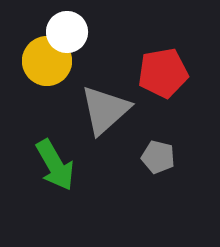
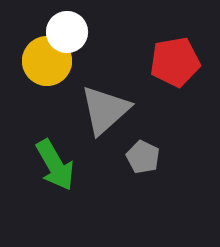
red pentagon: moved 12 px right, 11 px up
gray pentagon: moved 15 px left; rotated 12 degrees clockwise
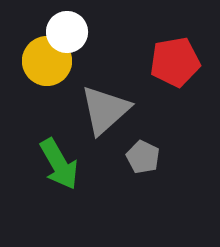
green arrow: moved 4 px right, 1 px up
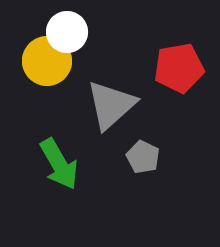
red pentagon: moved 4 px right, 6 px down
gray triangle: moved 6 px right, 5 px up
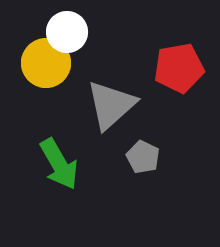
yellow circle: moved 1 px left, 2 px down
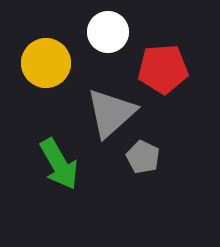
white circle: moved 41 px right
red pentagon: moved 16 px left, 1 px down; rotated 6 degrees clockwise
gray triangle: moved 8 px down
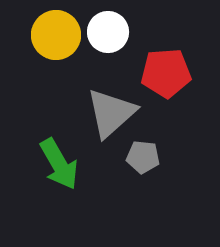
yellow circle: moved 10 px right, 28 px up
red pentagon: moved 3 px right, 4 px down
gray pentagon: rotated 20 degrees counterclockwise
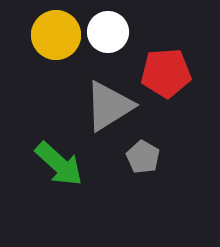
gray triangle: moved 2 px left, 7 px up; rotated 10 degrees clockwise
gray pentagon: rotated 24 degrees clockwise
green arrow: rotated 18 degrees counterclockwise
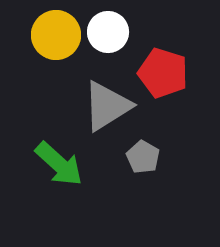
red pentagon: moved 3 px left; rotated 21 degrees clockwise
gray triangle: moved 2 px left
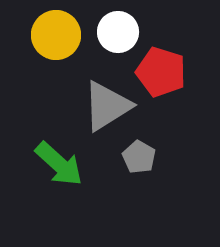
white circle: moved 10 px right
red pentagon: moved 2 px left, 1 px up
gray pentagon: moved 4 px left
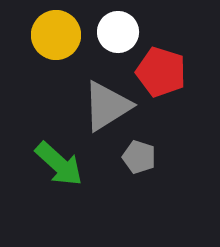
gray pentagon: rotated 12 degrees counterclockwise
